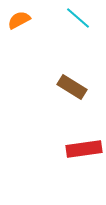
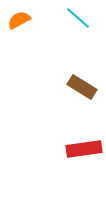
brown rectangle: moved 10 px right
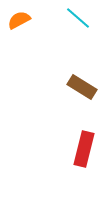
red rectangle: rotated 68 degrees counterclockwise
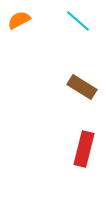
cyan line: moved 3 px down
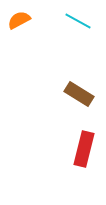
cyan line: rotated 12 degrees counterclockwise
brown rectangle: moved 3 px left, 7 px down
